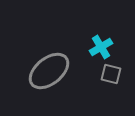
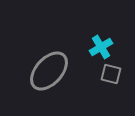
gray ellipse: rotated 9 degrees counterclockwise
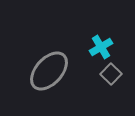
gray square: rotated 30 degrees clockwise
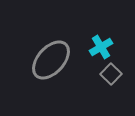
gray ellipse: moved 2 px right, 11 px up
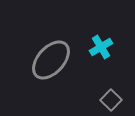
gray square: moved 26 px down
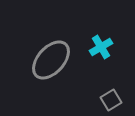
gray square: rotated 15 degrees clockwise
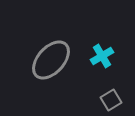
cyan cross: moved 1 px right, 9 px down
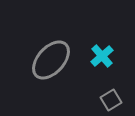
cyan cross: rotated 10 degrees counterclockwise
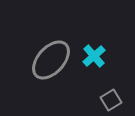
cyan cross: moved 8 px left
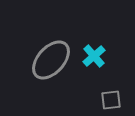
gray square: rotated 25 degrees clockwise
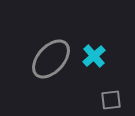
gray ellipse: moved 1 px up
